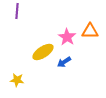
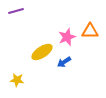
purple line: moved 1 px left; rotated 70 degrees clockwise
pink star: rotated 18 degrees clockwise
yellow ellipse: moved 1 px left
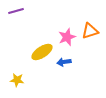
orange triangle: rotated 18 degrees counterclockwise
blue arrow: rotated 24 degrees clockwise
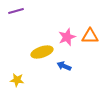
orange triangle: moved 5 px down; rotated 18 degrees clockwise
yellow ellipse: rotated 15 degrees clockwise
blue arrow: moved 4 px down; rotated 32 degrees clockwise
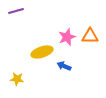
yellow star: moved 1 px up
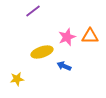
purple line: moved 17 px right; rotated 21 degrees counterclockwise
yellow star: rotated 16 degrees counterclockwise
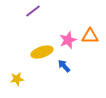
pink star: moved 1 px right, 3 px down
blue arrow: rotated 24 degrees clockwise
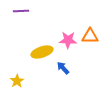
purple line: moved 12 px left; rotated 35 degrees clockwise
pink star: rotated 24 degrees clockwise
blue arrow: moved 1 px left, 2 px down
yellow star: moved 2 px down; rotated 24 degrees counterclockwise
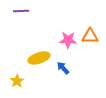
yellow ellipse: moved 3 px left, 6 px down
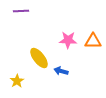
orange triangle: moved 3 px right, 5 px down
yellow ellipse: rotated 70 degrees clockwise
blue arrow: moved 2 px left, 3 px down; rotated 32 degrees counterclockwise
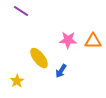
purple line: rotated 35 degrees clockwise
blue arrow: rotated 72 degrees counterclockwise
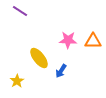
purple line: moved 1 px left
